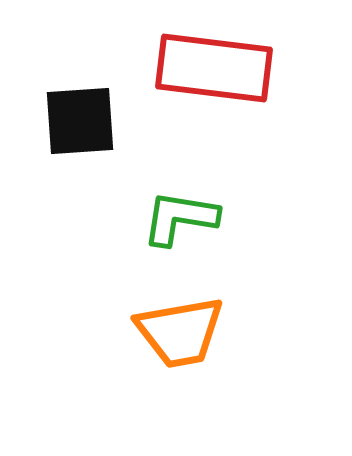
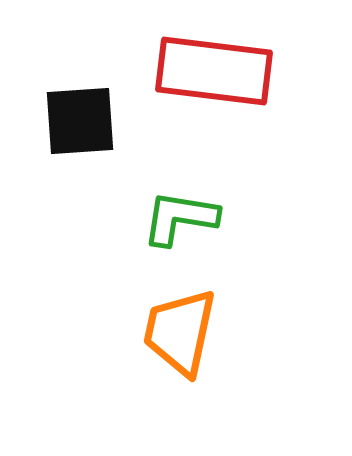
red rectangle: moved 3 px down
orange trapezoid: rotated 112 degrees clockwise
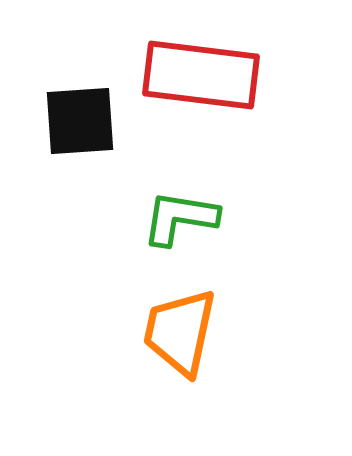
red rectangle: moved 13 px left, 4 px down
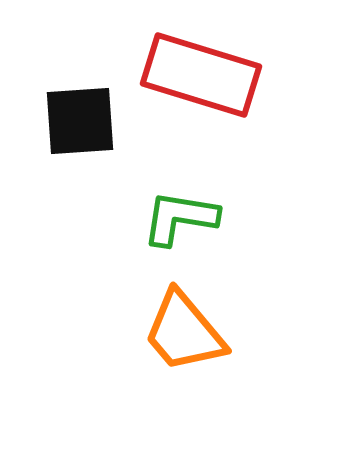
red rectangle: rotated 10 degrees clockwise
orange trapezoid: moved 4 px right; rotated 52 degrees counterclockwise
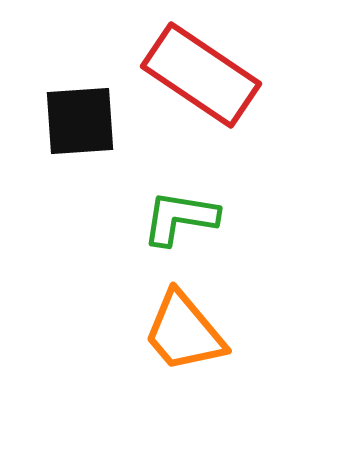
red rectangle: rotated 17 degrees clockwise
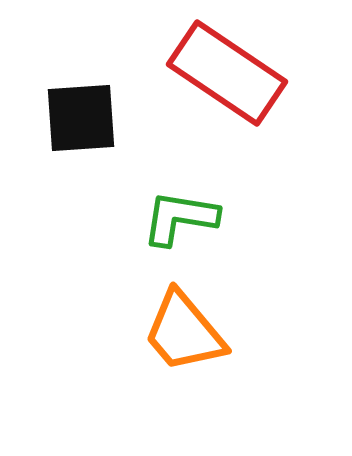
red rectangle: moved 26 px right, 2 px up
black square: moved 1 px right, 3 px up
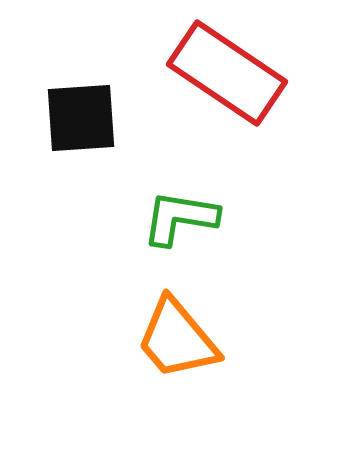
orange trapezoid: moved 7 px left, 7 px down
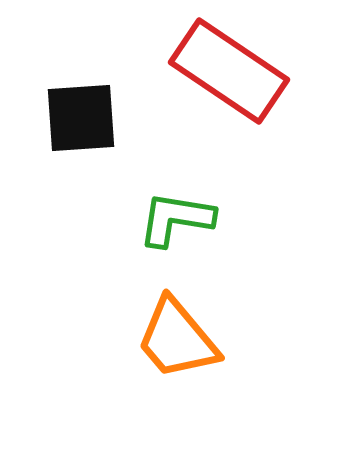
red rectangle: moved 2 px right, 2 px up
green L-shape: moved 4 px left, 1 px down
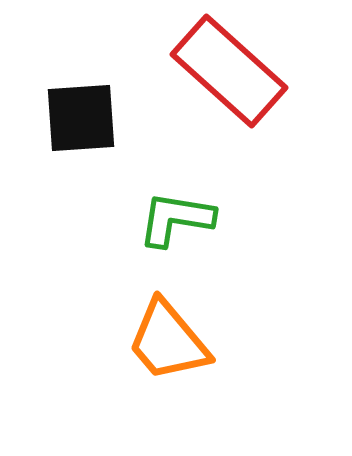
red rectangle: rotated 8 degrees clockwise
orange trapezoid: moved 9 px left, 2 px down
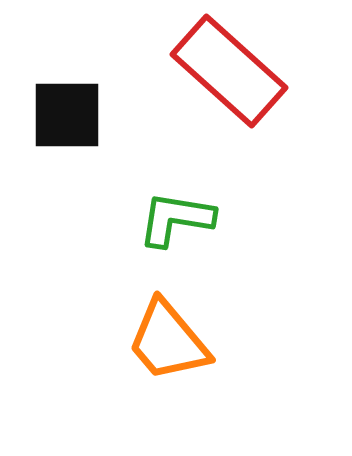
black square: moved 14 px left, 3 px up; rotated 4 degrees clockwise
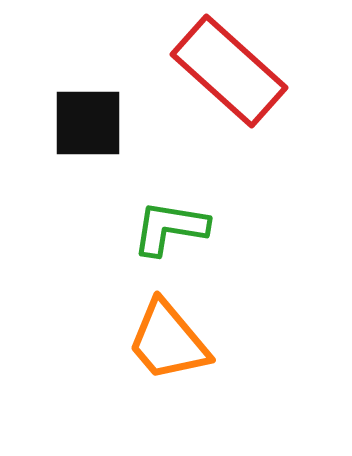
black square: moved 21 px right, 8 px down
green L-shape: moved 6 px left, 9 px down
